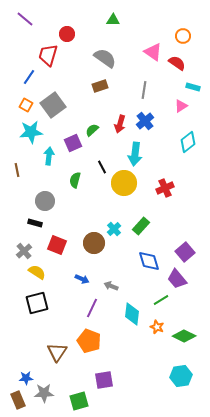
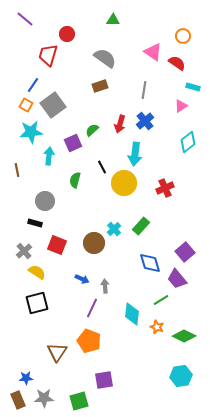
blue line at (29, 77): moved 4 px right, 8 px down
blue diamond at (149, 261): moved 1 px right, 2 px down
gray arrow at (111, 286): moved 6 px left; rotated 64 degrees clockwise
gray star at (44, 393): moved 5 px down
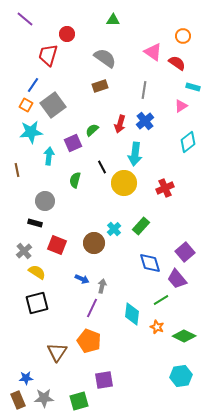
gray arrow at (105, 286): moved 3 px left; rotated 16 degrees clockwise
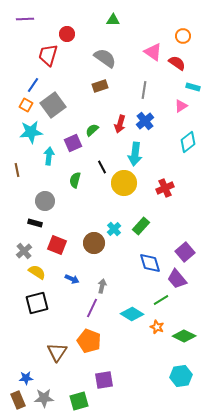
purple line at (25, 19): rotated 42 degrees counterclockwise
blue arrow at (82, 279): moved 10 px left
cyan diamond at (132, 314): rotated 65 degrees counterclockwise
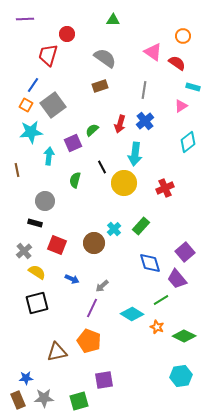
gray arrow at (102, 286): rotated 144 degrees counterclockwise
brown triangle at (57, 352): rotated 45 degrees clockwise
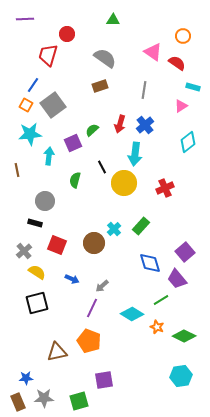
blue cross at (145, 121): moved 4 px down
cyan star at (31, 132): moved 1 px left, 2 px down
brown rectangle at (18, 400): moved 2 px down
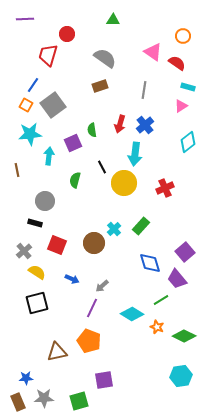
cyan rectangle at (193, 87): moved 5 px left
green semicircle at (92, 130): rotated 56 degrees counterclockwise
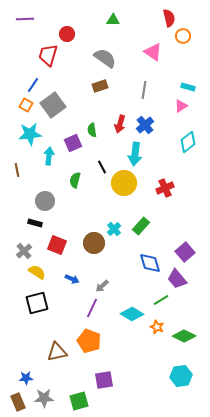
red semicircle at (177, 63): moved 8 px left, 45 px up; rotated 42 degrees clockwise
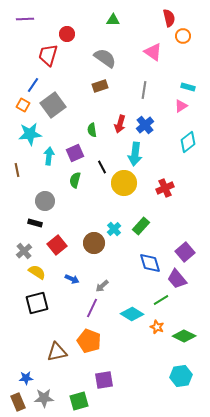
orange square at (26, 105): moved 3 px left
purple square at (73, 143): moved 2 px right, 10 px down
red square at (57, 245): rotated 30 degrees clockwise
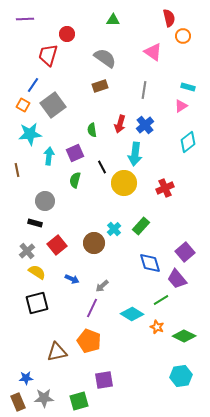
gray cross at (24, 251): moved 3 px right
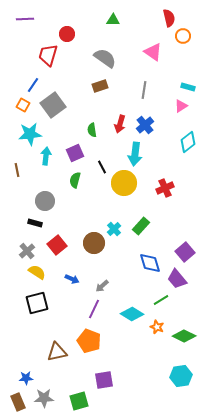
cyan arrow at (49, 156): moved 3 px left
purple line at (92, 308): moved 2 px right, 1 px down
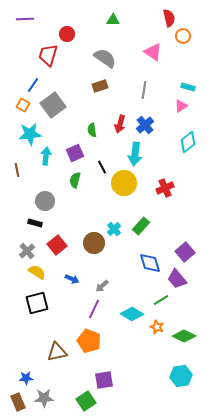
green square at (79, 401): moved 7 px right; rotated 18 degrees counterclockwise
